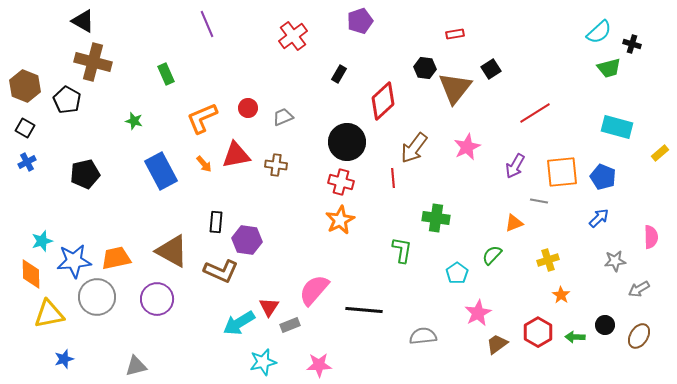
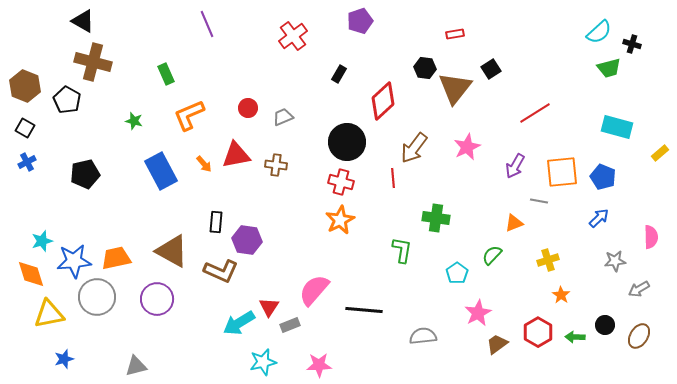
orange L-shape at (202, 118): moved 13 px left, 3 px up
orange diamond at (31, 274): rotated 16 degrees counterclockwise
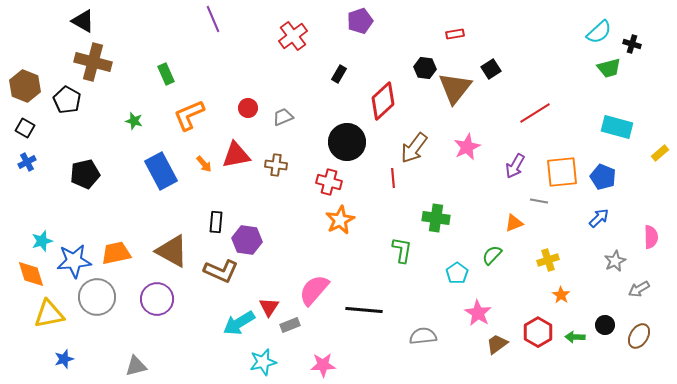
purple line at (207, 24): moved 6 px right, 5 px up
red cross at (341, 182): moved 12 px left
orange trapezoid at (116, 258): moved 5 px up
gray star at (615, 261): rotated 20 degrees counterclockwise
pink star at (478, 313): rotated 12 degrees counterclockwise
pink star at (319, 365): moved 4 px right
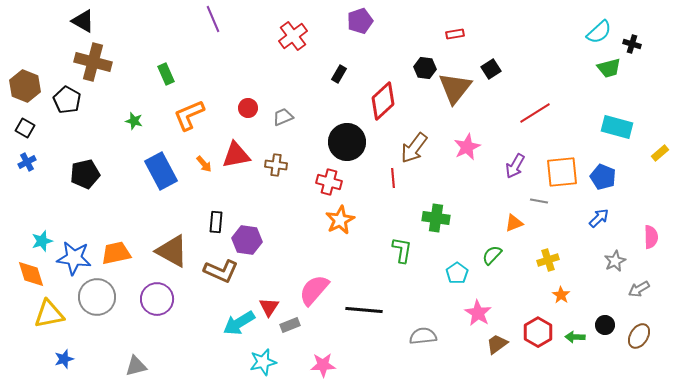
blue star at (74, 261): moved 3 px up; rotated 12 degrees clockwise
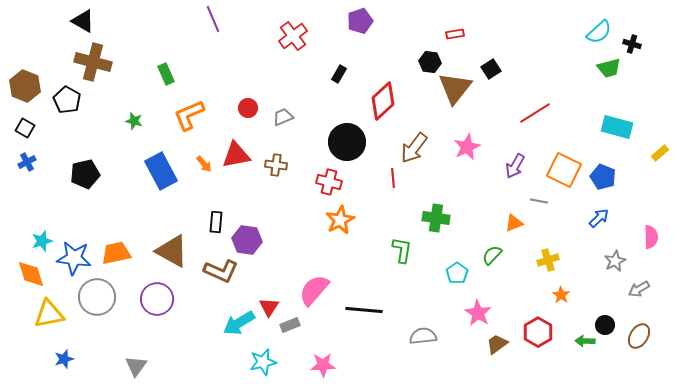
black hexagon at (425, 68): moved 5 px right, 6 px up
orange square at (562, 172): moved 2 px right, 2 px up; rotated 32 degrees clockwise
green arrow at (575, 337): moved 10 px right, 4 px down
gray triangle at (136, 366): rotated 40 degrees counterclockwise
